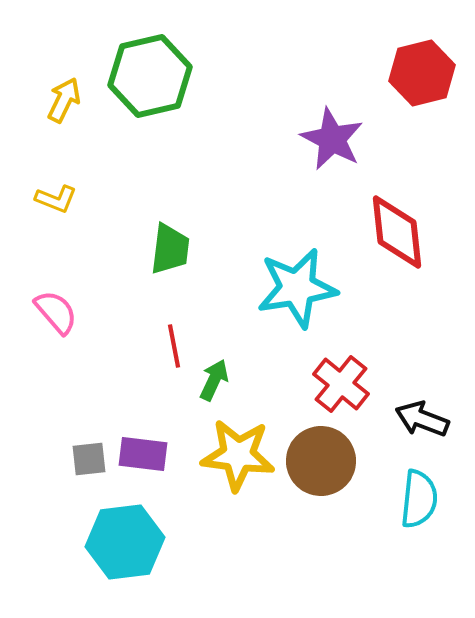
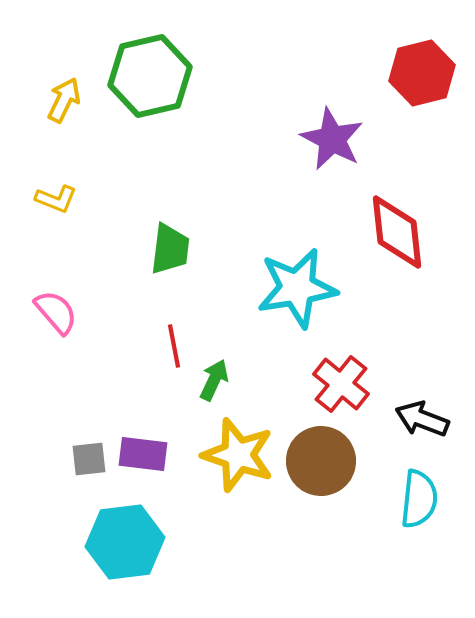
yellow star: rotated 12 degrees clockwise
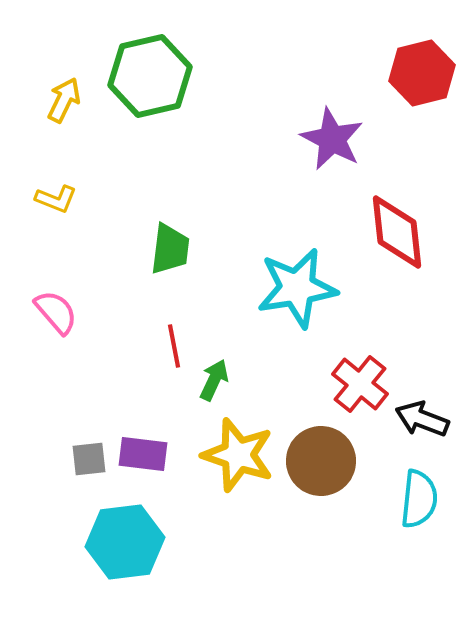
red cross: moved 19 px right
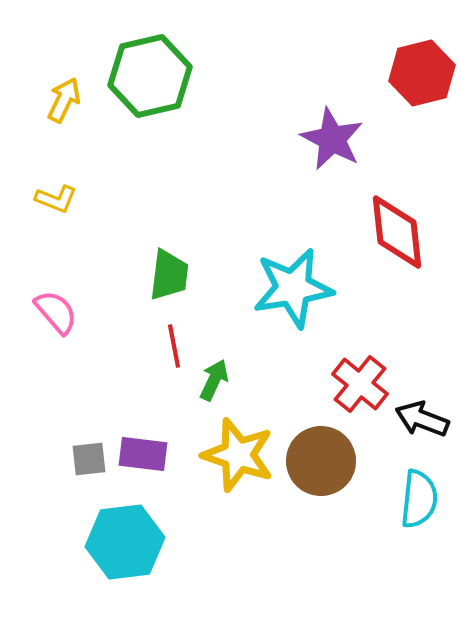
green trapezoid: moved 1 px left, 26 px down
cyan star: moved 4 px left
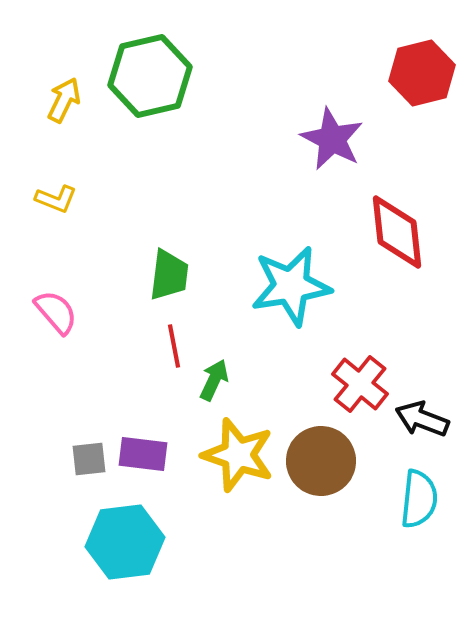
cyan star: moved 2 px left, 2 px up
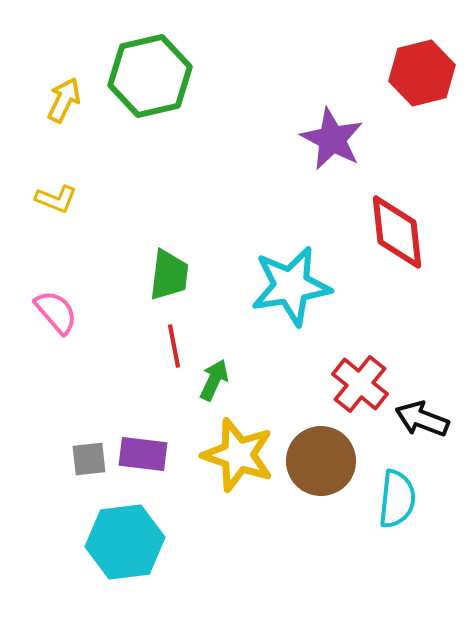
cyan semicircle: moved 22 px left
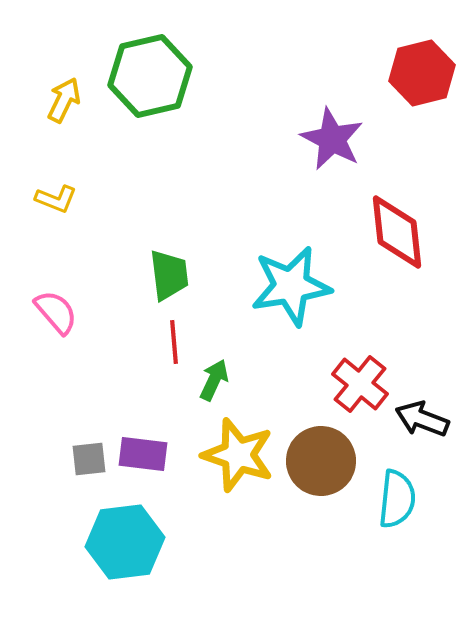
green trapezoid: rotated 14 degrees counterclockwise
red line: moved 4 px up; rotated 6 degrees clockwise
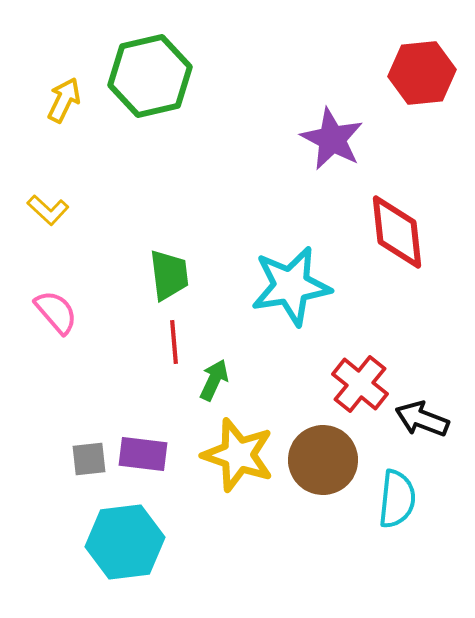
red hexagon: rotated 8 degrees clockwise
yellow L-shape: moved 8 px left, 11 px down; rotated 21 degrees clockwise
brown circle: moved 2 px right, 1 px up
